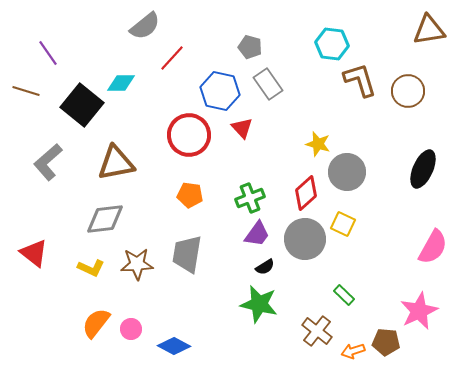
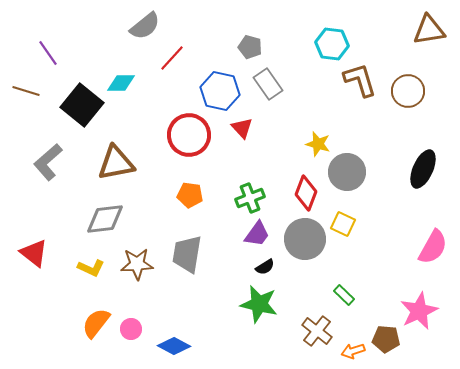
red diamond at (306, 193): rotated 28 degrees counterclockwise
brown pentagon at (386, 342): moved 3 px up
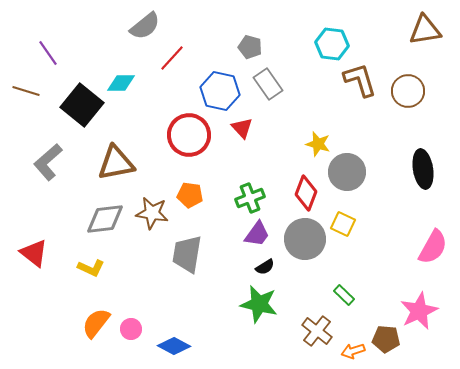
brown triangle at (429, 30): moved 4 px left
black ellipse at (423, 169): rotated 33 degrees counterclockwise
brown star at (137, 264): moved 15 px right, 51 px up; rotated 12 degrees clockwise
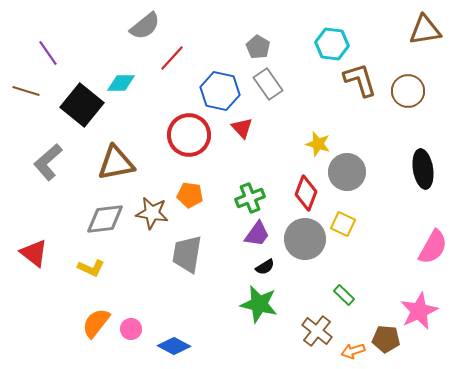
gray pentagon at (250, 47): moved 8 px right; rotated 15 degrees clockwise
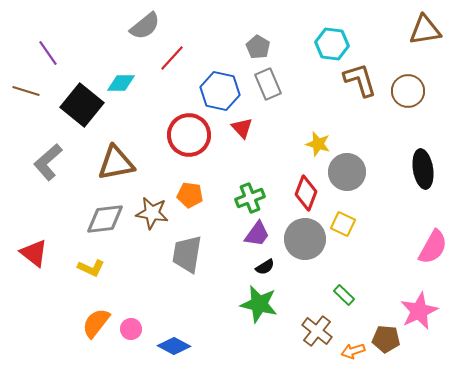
gray rectangle at (268, 84): rotated 12 degrees clockwise
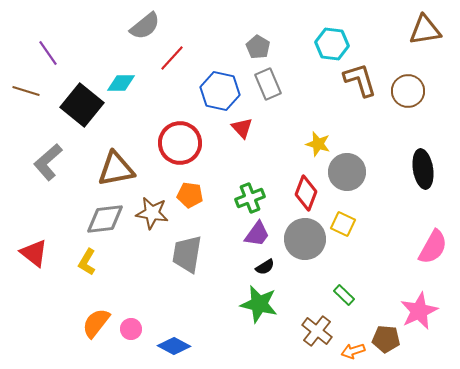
red circle at (189, 135): moved 9 px left, 8 px down
brown triangle at (116, 163): moved 6 px down
yellow L-shape at (91, 268): moved 4 px left, 6 px up; rotated 96 degrees clockwise
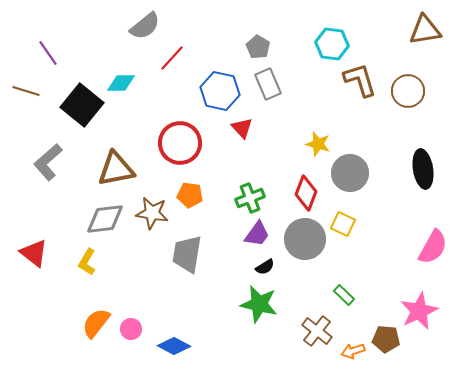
gray circle at (347, 172): moved 3 px right, 1 px down
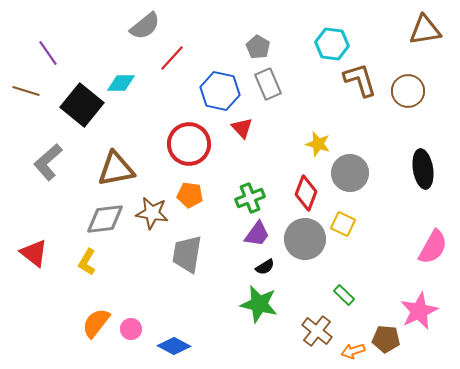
red circle at (180, 143): moved 9 px right, 1 px down
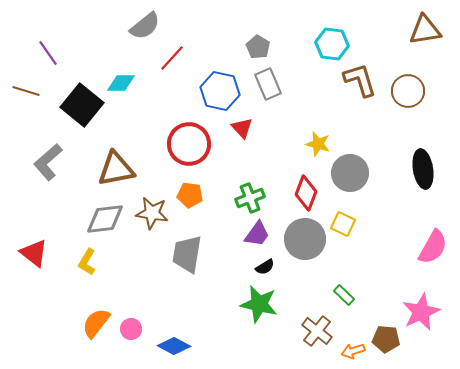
pink star at (419, 311): moved 2 px right, 1 px down
